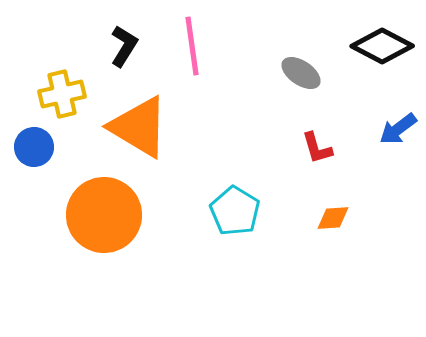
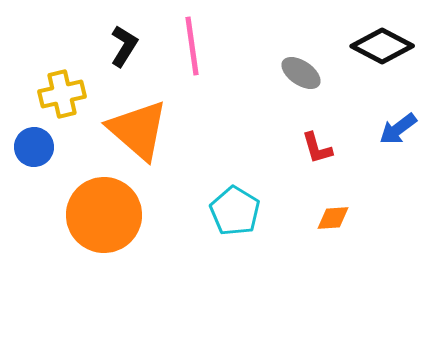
orange triangle: moved 1 px left, 3 px down; rotated 10 degrees clockwise
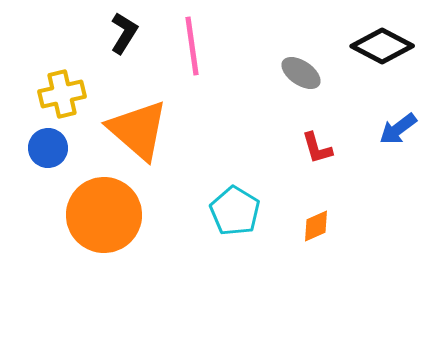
black L-shape: moved 13 px up
blue circle: moved 14 px right, 1 px down
orange diamond: moved 17 px left, 8 px down; rotated 20 degrees counterclockwise
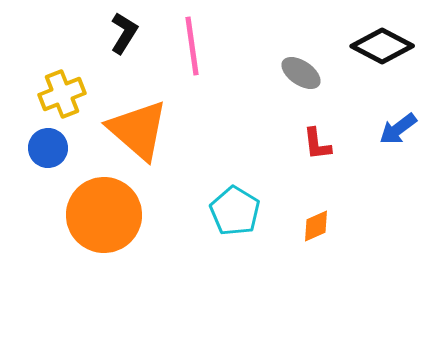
yellow cross: rotated 9 degrees counterclockwise
red L-shape: moved 4 px up; rotated 9 degrees clockwise
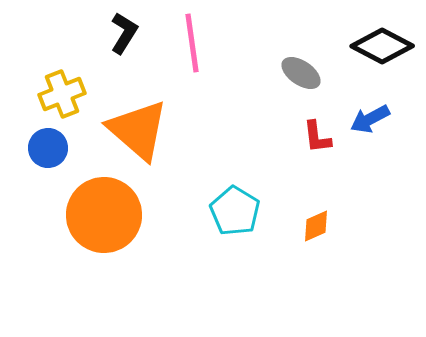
pink line: moved 3 px up
blue arrow: moved 28 px left, 10 px up; rotated 9 degrees clockwise
red L-shape: moved 7 px up
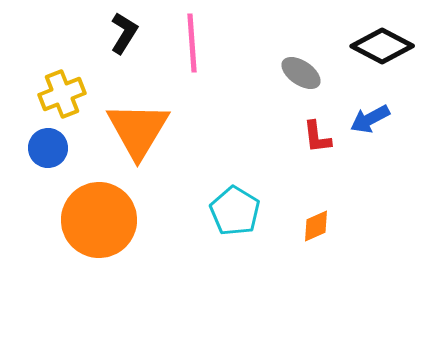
pink line: rotated 4 degrees clockwise
orange triangle: rotated 20 degrees clockwise
orange circle: moved 5 px left, 5 px down
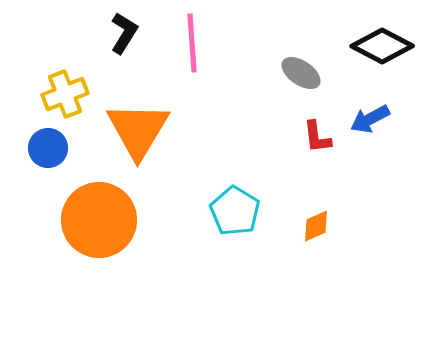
yellow cross: moved 3 px right
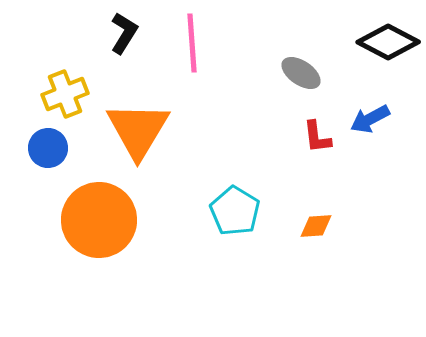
black diamond: moved 6 px right, 4 px up
orange diamond: rotated 20 degrees clockwise
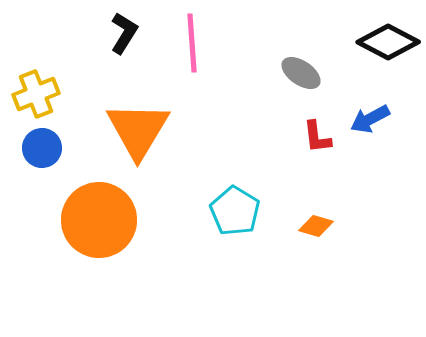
yellow cross: moved 29 px left
blue circle: moved 6 px left
orange diamond: rotated 20 degrees clockwise
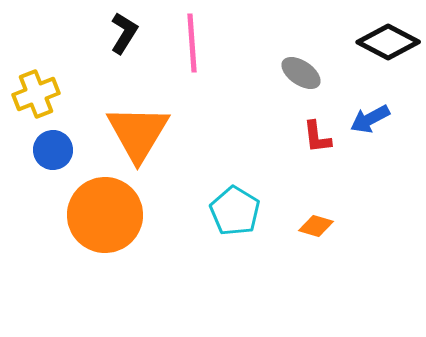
orange triangle: moved 3 px down
blue circle: moved 11 px right, 2 px down
orange circle: moved 6 px right, 5 px up
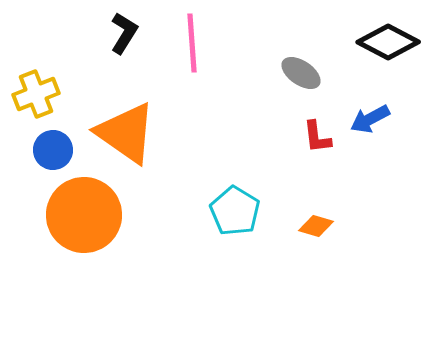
orange triangle: moved 12 px left; rotated 26 degrees counterclockwise
orange circle: moved 21 px left
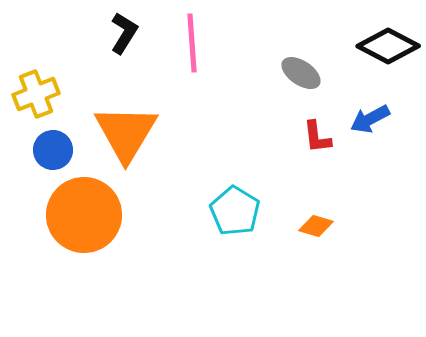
black diamond: moved 4 px down
orange triangle: rotated 26 degrees clockwise
